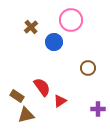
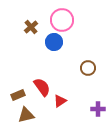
pink circle: moved 9 px left
brown rectangle: moved 1 px right, 1 px up; rotated 56 degrees counterclockwise
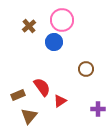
brown cross: moved 2 px left, 1 px up
brown circle: moved 2 px left, 1 px down
brown triangle: moved 3 px right, 1 px down; rotated 36 degrees counterclockwise
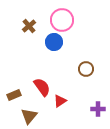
brown rectangle: moved 4 px left
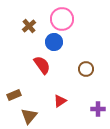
pink circle: moved 1 px up
red semicircle: moved 22 px up
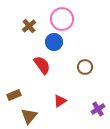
brown circle: moved 1 px left, 2 px up
purple cross: rotated 32 degrees counterclockwise
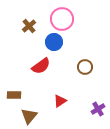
red semicircle: moved 1 px left, 1 px down; rotated 90 degrees clockwise
brown rectangle: rotated 24 degrees clockwise
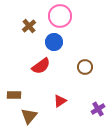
pink circle: moved 2 px left, 3 px up
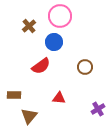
red triangle: moved 1 px left, 3 px up; rotated 40 degrees clockwise
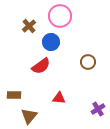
blue circle: moved 3 px left
brown circle: moved 3 px right, 5 px up
